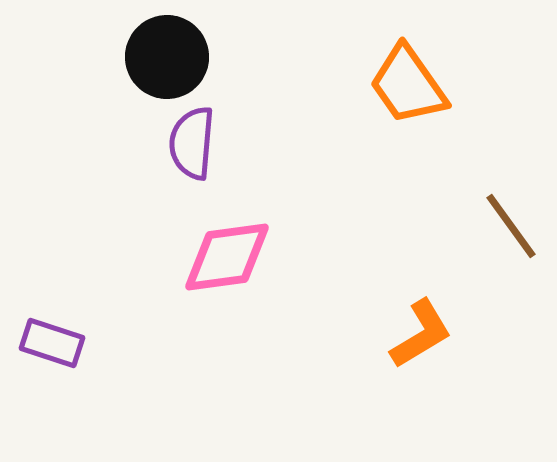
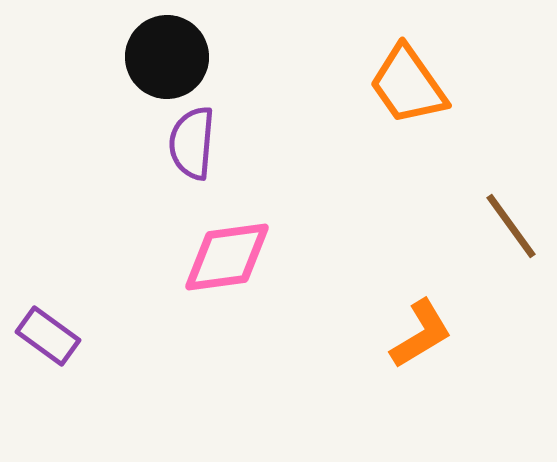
purple rectangle: moved 4 px left, 7 px up; rotated 18 degrees clockwise
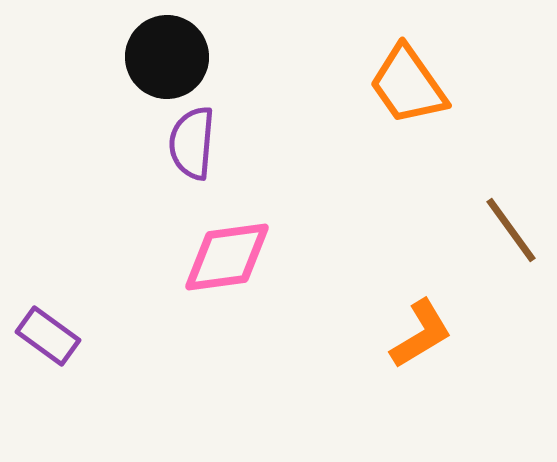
brown line: moved 4 px down
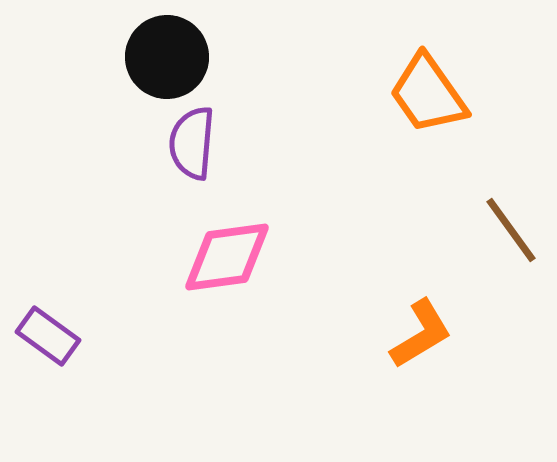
orange trapezoid: moved 20 px right, 9 px down
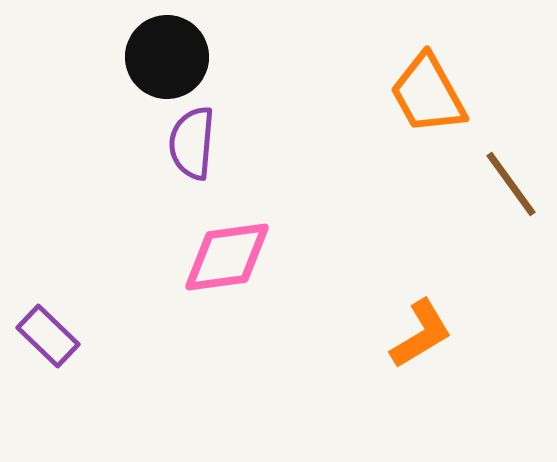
orange trapezoid: rotated 6 degrees clockwise
brown line: moved 46 px up
purple rectangle: rotated 8 degrees clockwise
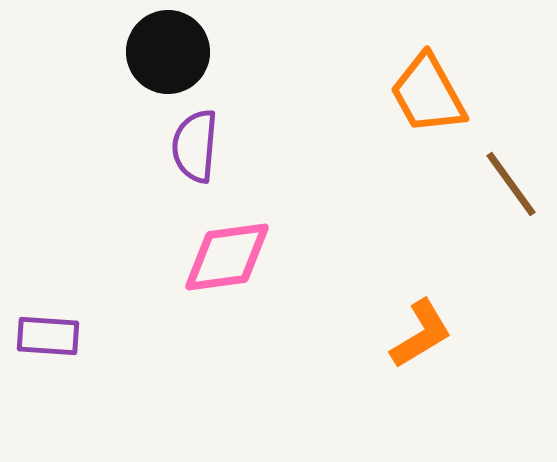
black circle: moved 1 px right, 5 px up
purple semicircle: moved 3 px right, 3 px down
purple rectangle: rotated 40 degrees counterclockwise
